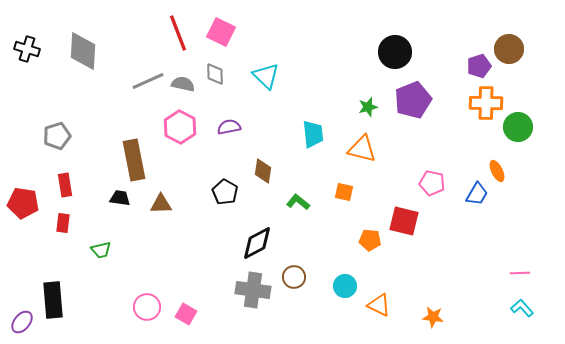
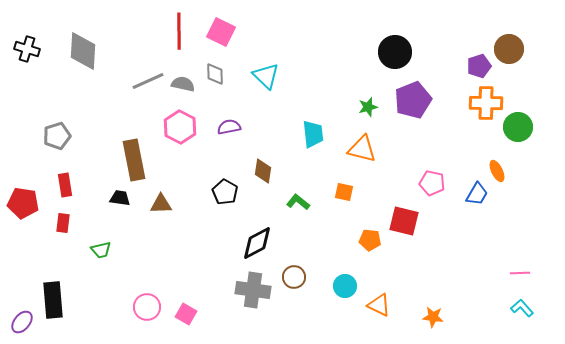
red line at (178, 33): moved 1 px right, 2 px up; rotated 21 degrees clockwise
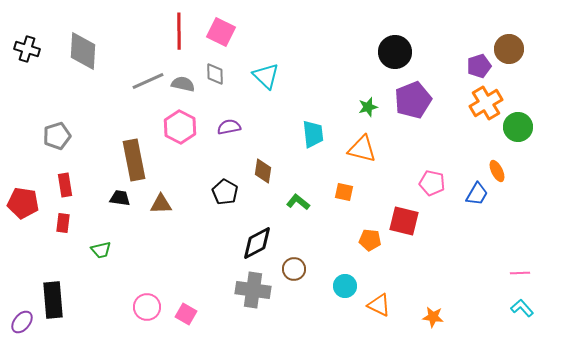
orange cross at (486, 103): rotated 32 degrees counterclockwise
brown circle at (294, 277): moved 8 px up
